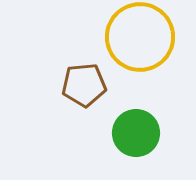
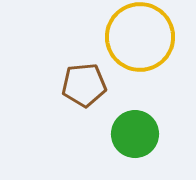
green circle: moved 1 px left, 1 px down
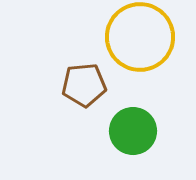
green circle: moved 2 px left, 3 px up
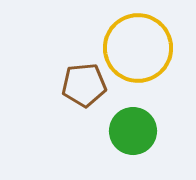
yellow circle: moved 2 px left, 11 px down
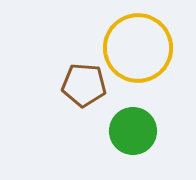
brown pentagon: rotated 9 degrees clockwise
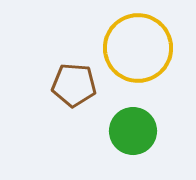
brown pentagon: moved 10 px left
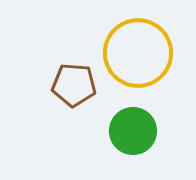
yellow circle: moved 5 px down
